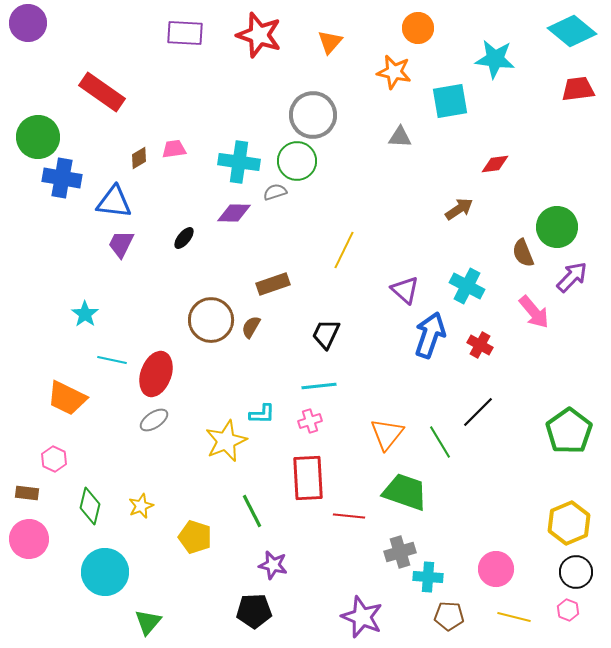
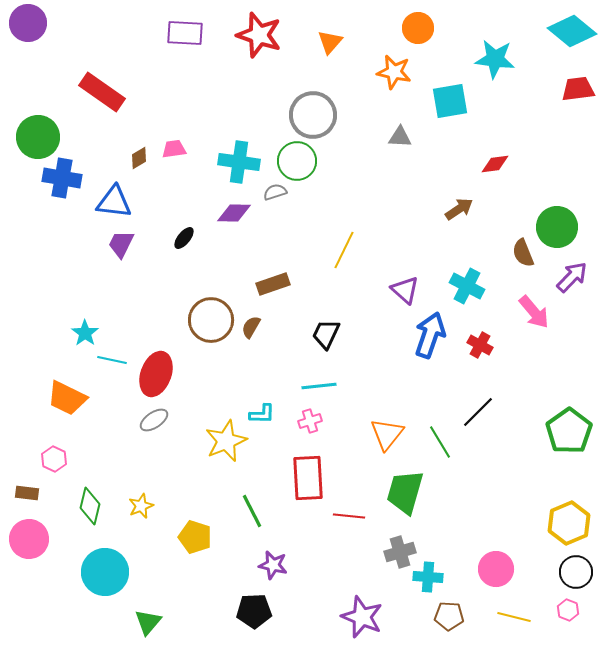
cyan star at (85, 314): moved 19 px down
green trapezoid at (405, 492): rotated 93 degrees counterclockwise
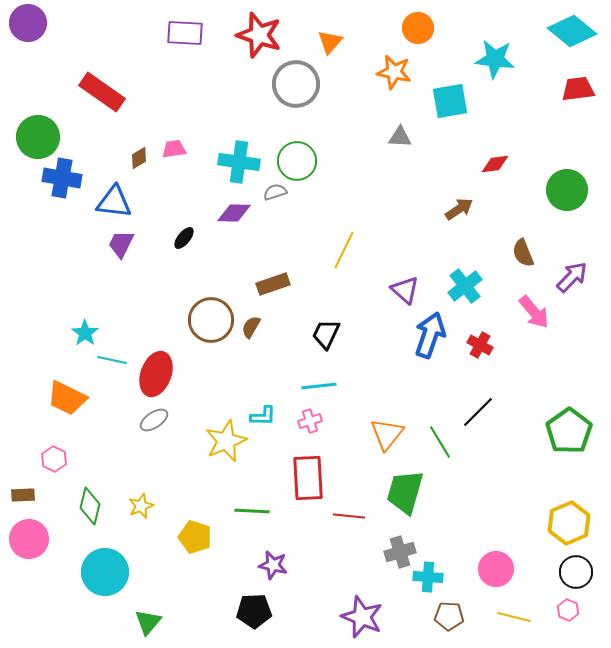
gray circle at (313, 115): moved 17 px left, 31 px up
green circle at (557, 227): moved 10 px right, 37 px up
cyan cross at (467, 286): moved 2 px left; rotated 24 degrees clockwise
cyan L-shape at (262, 414): moved 1 px right, 2 px down
brown rectangle at (27, 493): moved 4 px left, 2 px down; rotated 10 degrees counterclockwise
green line at (252, 511): rotated 60 degrees counterclockwise
